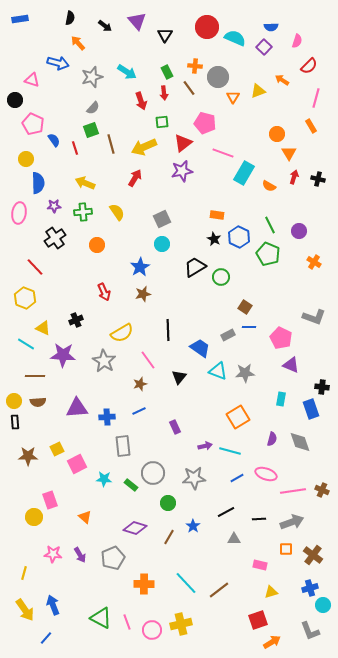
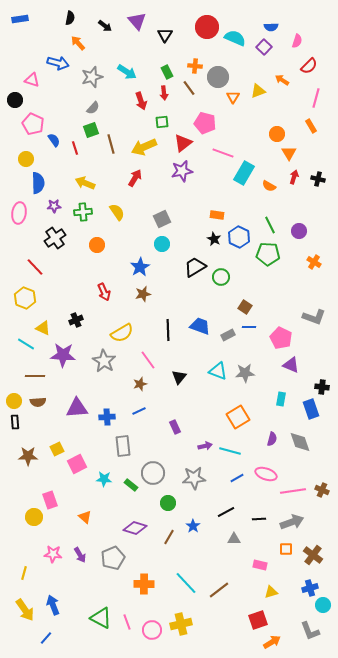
green pentagon at (268, 254): rotated 20 degrees counterclockwise
blue trapezoid at (200, 348): moved 22 px up; rotated 15 degrees counterclockwise
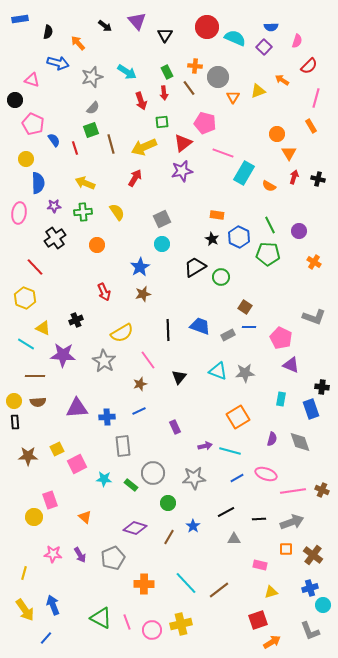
black semicircle at (70, 18): moved 22 px left, 14 px down
black star at (214, 239): moved 2 px left
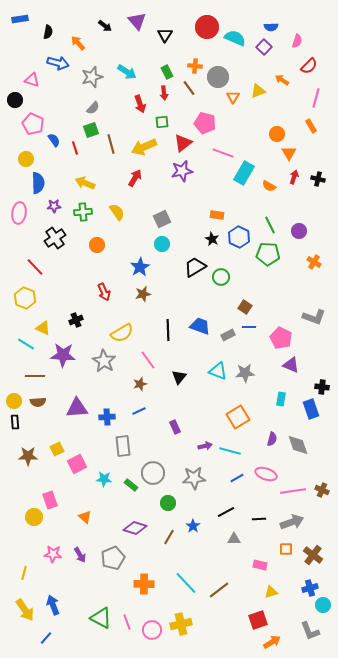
red arrow at (141, 101): moved 1 px left, 3 px down
gray diamond at (300, 442): moved 2 px left, 3 px down
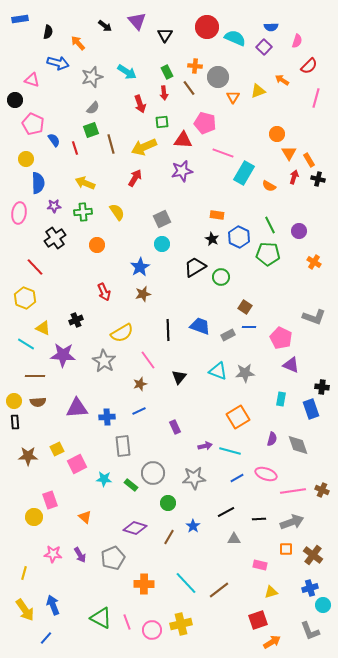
orange rectangle at (311, 126): moved 2 px left, 34 px down
red triangle at (183, 143): moved 3 px up; rotated 42 degrees clockwise
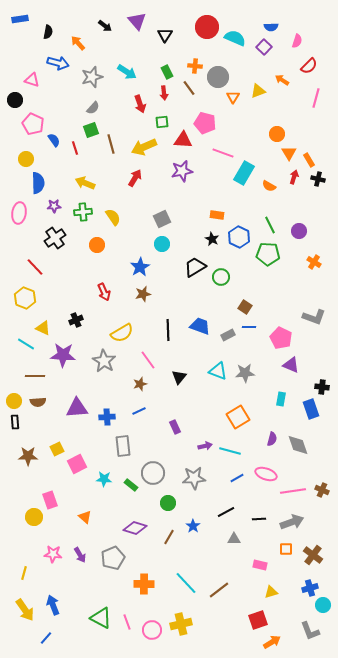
yellow semicircle at (117, 212): moved 4 px left, 5 px down
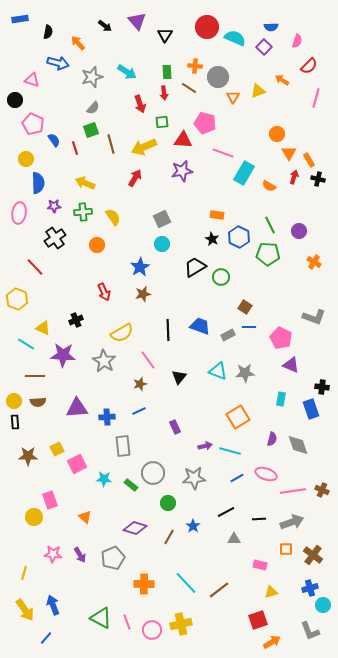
green rectangle at (167, 72): rotated 24 degrees clockwise
brown line at (189, 88): rotated 21 degrees counterclockwise
yellow hexagon at (25, 298): moved 8 px left, 1 px down
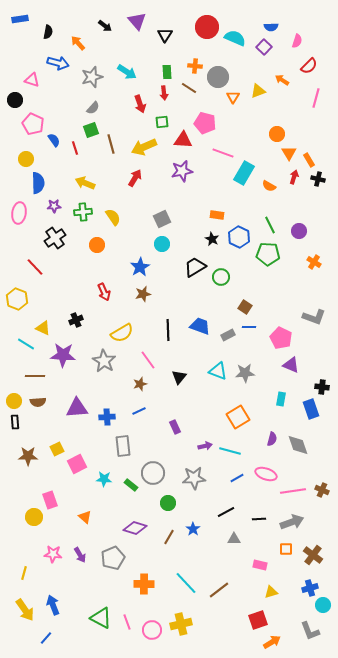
blue star at (193, 526): moved 3 px down
